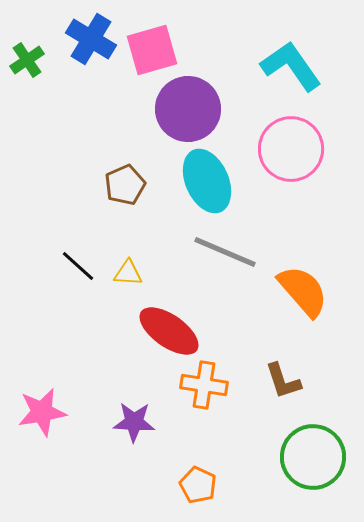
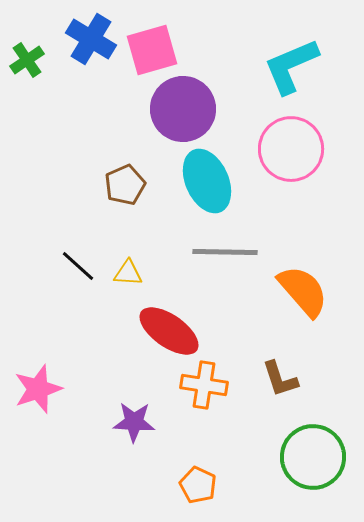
cyan L-shape: rotated 78 degrees counterclockwise
purple circle: moved 5 px left
gray line: rotated 22 degrees counterclockwise
brown L-shape: moved 3 px left, 2 px up
pink star: moved 4 px left, 23 px up; rotated 9 degrees counterclockwise
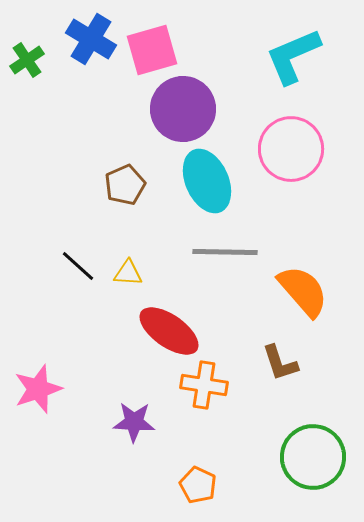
cyan L-shape: moved 2 px right, 10 px up
brown L-shape: moved 16 px up
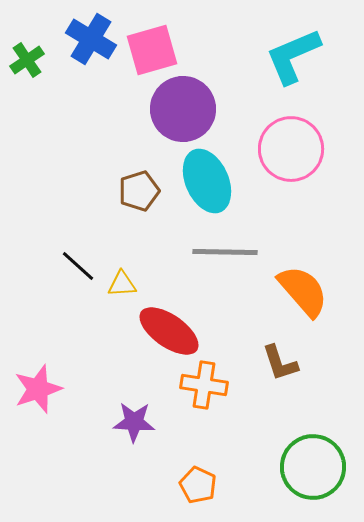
brown pentagon: moved 14 px right, 6 px down; rotated 6 degrees clockwise
yellow triangle: moved 6 px left, 11 px down; rotated 8 degrees counterclockwise
green circle: moved 10 px down
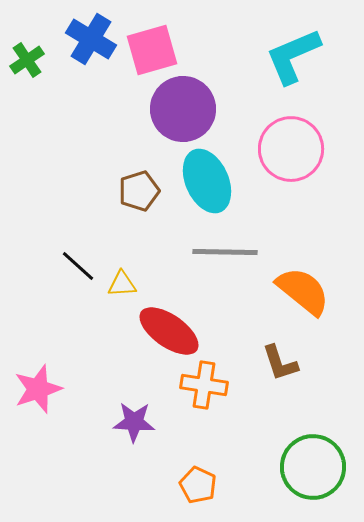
orange semicircle: rotated 10 degrees counterclockwise
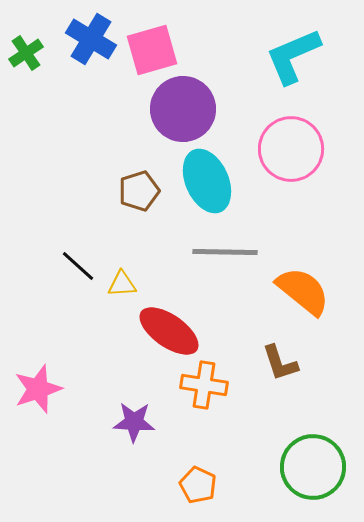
green cross: moved 1 px left, 7 px up
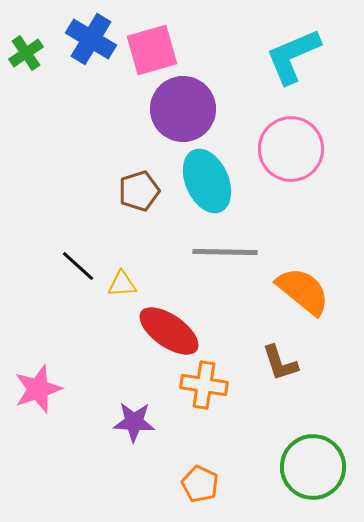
orange pentagon: moved 2 px right, 1 px up
